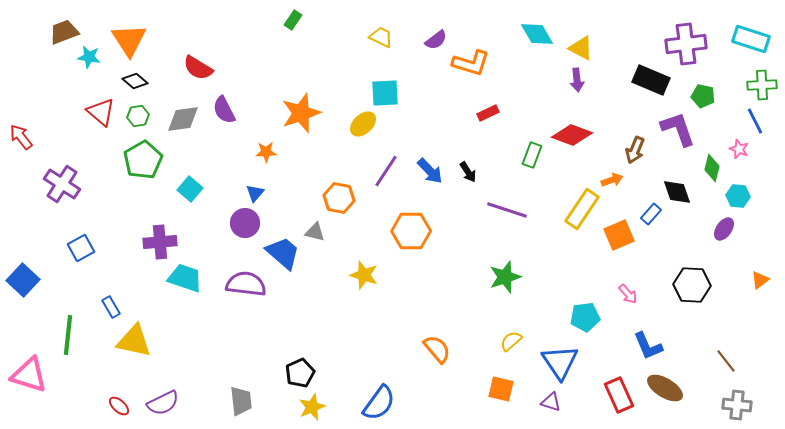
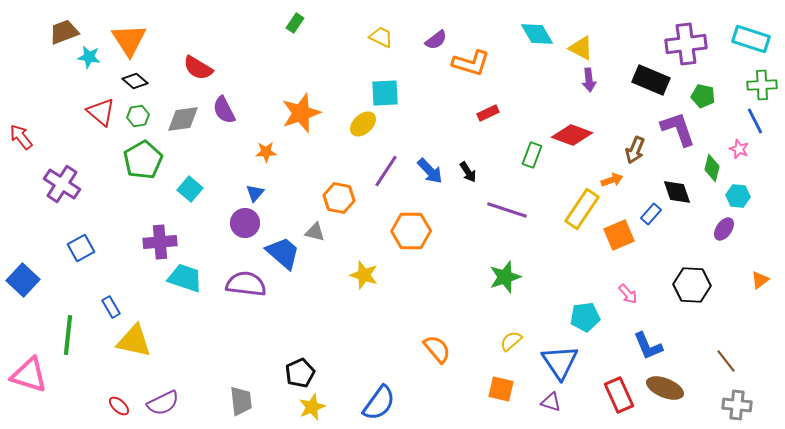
green rectangle at (293, 20): moved 2 px right, 3 px down
purple arrow at (577, 80): moved 12 px right
brown ellipse at (665, 388): rotated 9 degrees counterclockwise
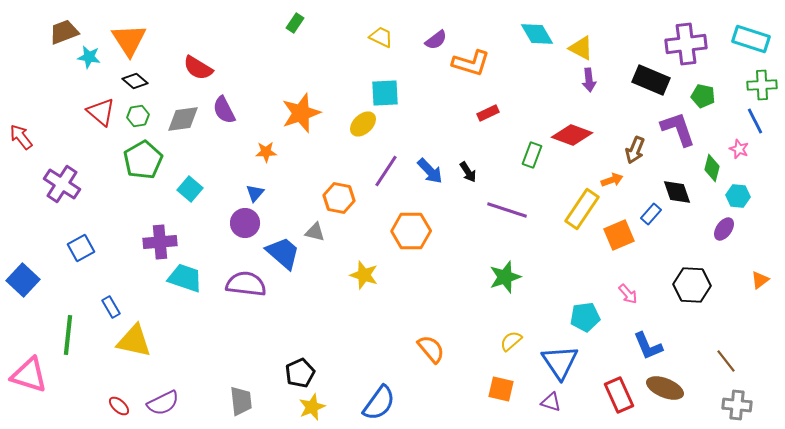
orange semicircle at (437, 349): moved 6 px left
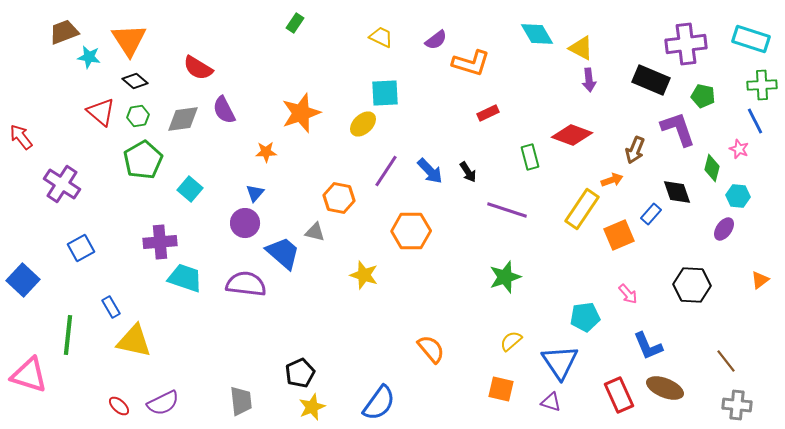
green rectangle at (532, 155): moved 2 px left, 2 px down; rotated 35 degrees counterclockwise
